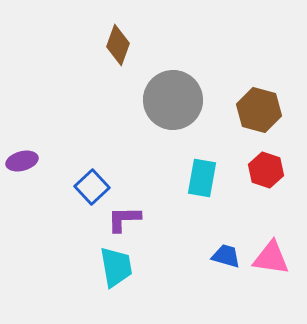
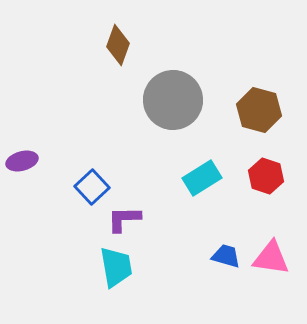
red hexagon: moved 6 px down
cyan rectangle: rotated 48 degrees clockwise
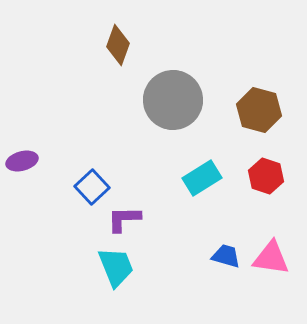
cyan trapezoid: rotated 12 degrees counterclockwise
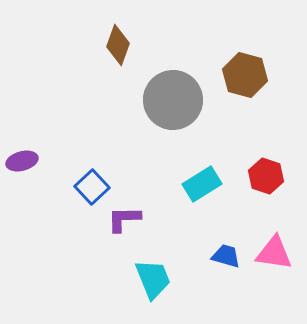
brown hexagon: moved 14 px left, 35 px up
cyan rectangle: moved 6 px down
pink triangle: moved 3 px right, 5 px up
cyan trapezoid: moved 37 px right, 12 px down
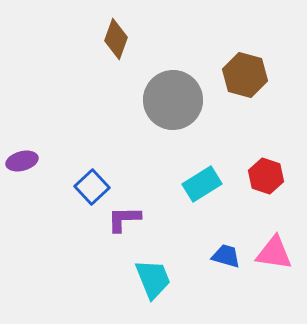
brown diamond: moved 2 px left, 6 px up
